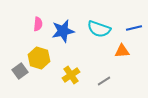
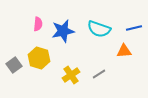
orange triangle: moved 2 px right
gray square: moved 6 px left, 6 px up
gray line: moved 5 px left, 7 px up
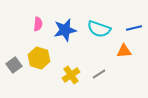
blue star: moved 2 px right, 1 px up
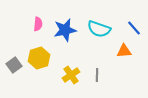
blue line: rotated 63 degrees clockwise
yellow hexagon: rotated 25 degrees clockwise
gray line: moved 2 px left, 1 px down; rotated 56 degrees counterclockwise
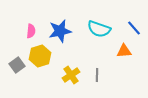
pink semicircle: moved 7 px left, 7 px down
blue star: moved 5 px left, 1 px down
yellow hexagon: moved 1 px right, 2 px up
gray square: moved 3 px right
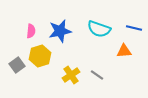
blue line: rotated 35 degrees counterclockwise
gray line: rotated 56 degrees counterclockwise
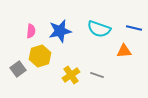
gray square: moved 1 px right, 4 px down
gray line: rotated 16 degrees counterclockwise
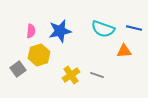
cyan semicircle: moved 4 px right
yellow hexagon: moved 1 px left, 1 px up
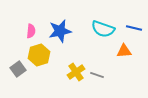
yellow cross: moved 5 px right, 3 px up
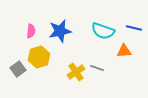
cyan semicircle: moved 2 px down
yellow hexagon: moved 2 px down
gray line: moved 7 px up
